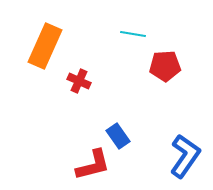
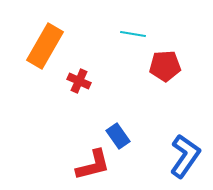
orange rectangle: rotated 6 degrees clockwise
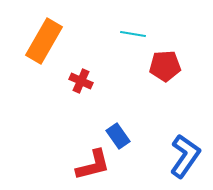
orange rectangle: moved 1 px left, 5 px up
red cross: moved 2 px right
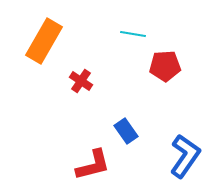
red cross: rotated 10 degrees clockwise
blue rectangle: moved 8 px right, 5 px up
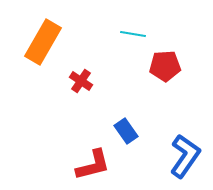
orange rectangle: moved 1 px left, 1 px down
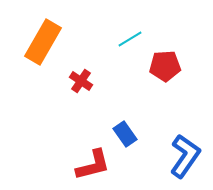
cyan line: moved 3 px left, 5 px down; rotated 40 degrees counterclockwise
blue rectangle: moved 1 px left, 3 px down
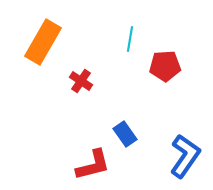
cyan line: rotated 50 degrees counterclockwise
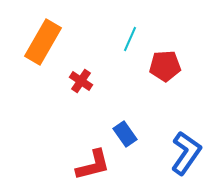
cyan line: rotated 15 degrees clockwise
blue L-shape: moved 1 px right, 3 px up
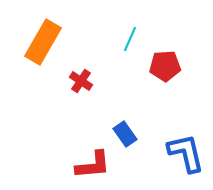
blue L-shape: rotated 48 degrees counterclockwise
red L-shape: rotated 9 degrees clockwise
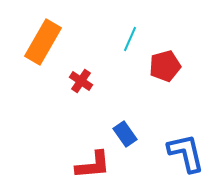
red pentagon: rotated 12 degrees counterclockwise
